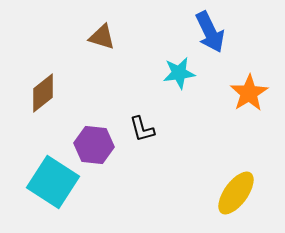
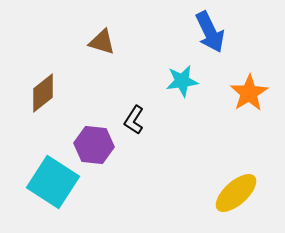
brown triangle: moved 5 px down
cyan star: moved 3 px right, 8 px down
black L-shape: moved 8 px left, 9 px up; rotated 48 degrees clockwise
yellow ellipse: rotated 12 degrees clockwise
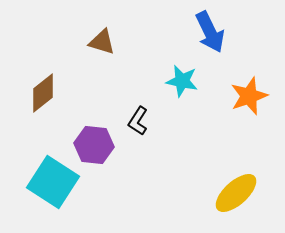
cyan star: rotated 20 degrees clockwise
orange star: moved 3 px down; rotated 12 degrees clockwise
black L-shape: moved 4 px right, 1 px down
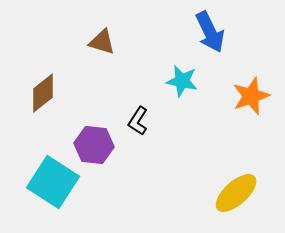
orange star: moved 2 px right
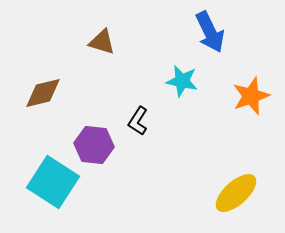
brown diamond: rotated 24 degrees clockwise
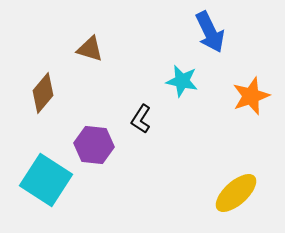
brown triangle: moved 12 px left, 7 px down
brown diamond: rotated 36 degrees counterclockwise
black L-shape: moved 3 px right, 2 px up
cyan square: moved 7 px left, 2 px up
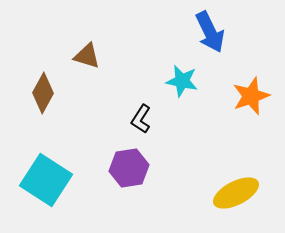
brown triangle: moved 3 px left, 7 px down
brown diamond: rotated 12 degrees counterclockwise
purple hexagon: moved 35 px right, 23 px down; rotated 15 degrees counterclockwise
yellow ellipse: rotated 15 degrees clockwise
